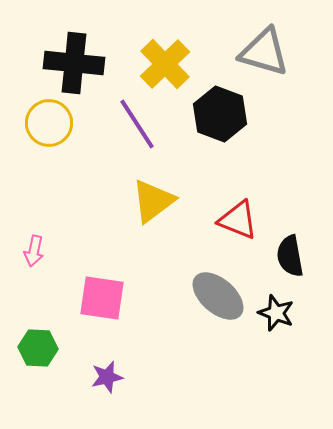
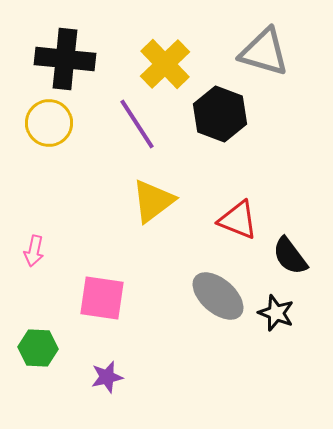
black cross: moved 9 px left, 4 px up
black semicircle: rotated 27 degrees counterclockwise
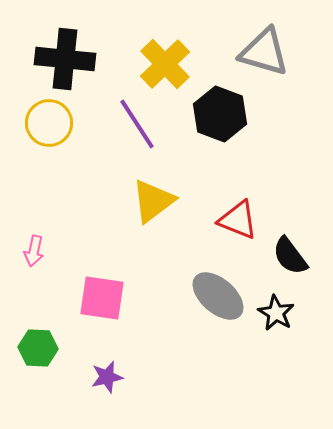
black star: rotated 9 degrees clockwise
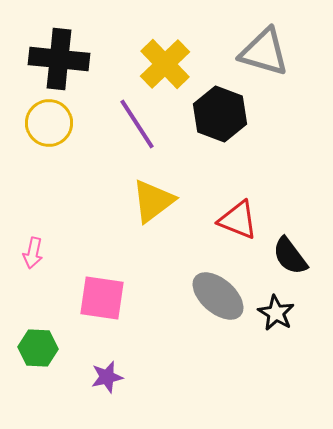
black cross: moved 6 px left
pink arrow: moved 1 px left, 2 px down
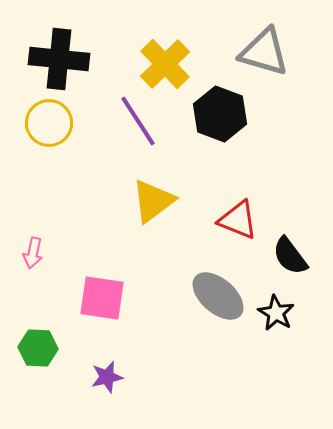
purple line: moved 1 px right, 3 px up
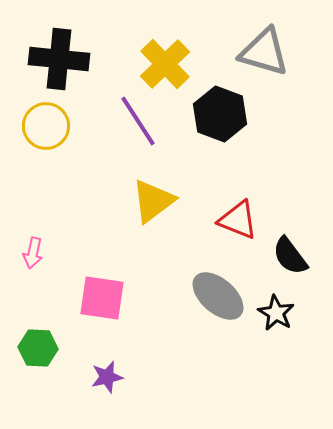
yellow circle: moved 3 px left, 3 px down
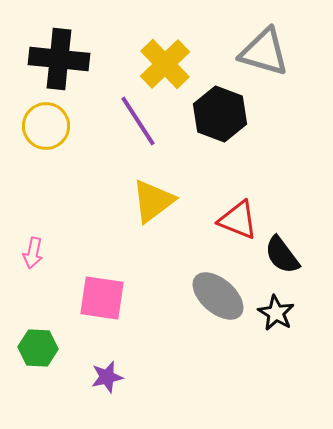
black semicircle: moved 8 px left, 1 px up
